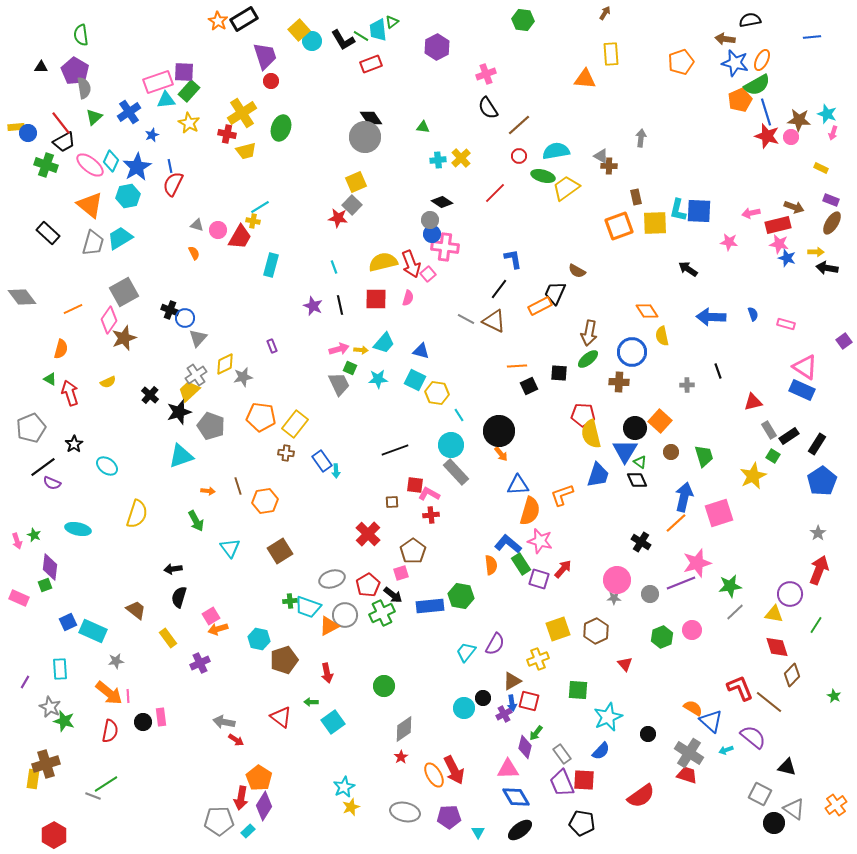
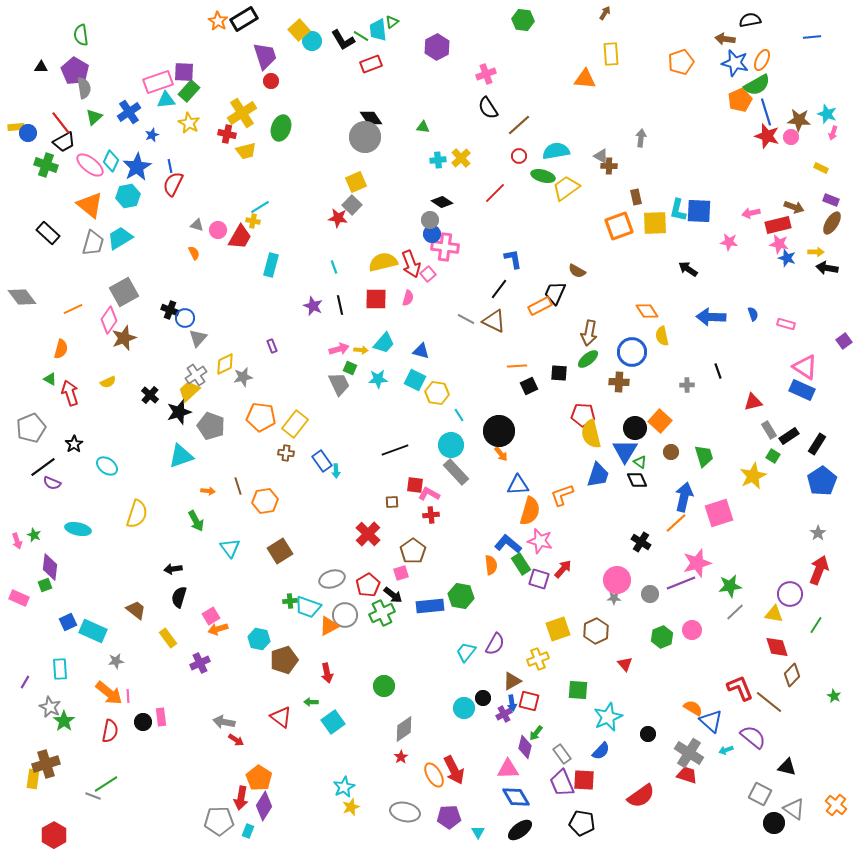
green star at (64, 721): rotated 20 degrees clockwise
orange cross at (836, 805): rotated 15 degrees counterclockwise
cyan rectangle at (248, 831): rotated 24 degrees counterclockwise
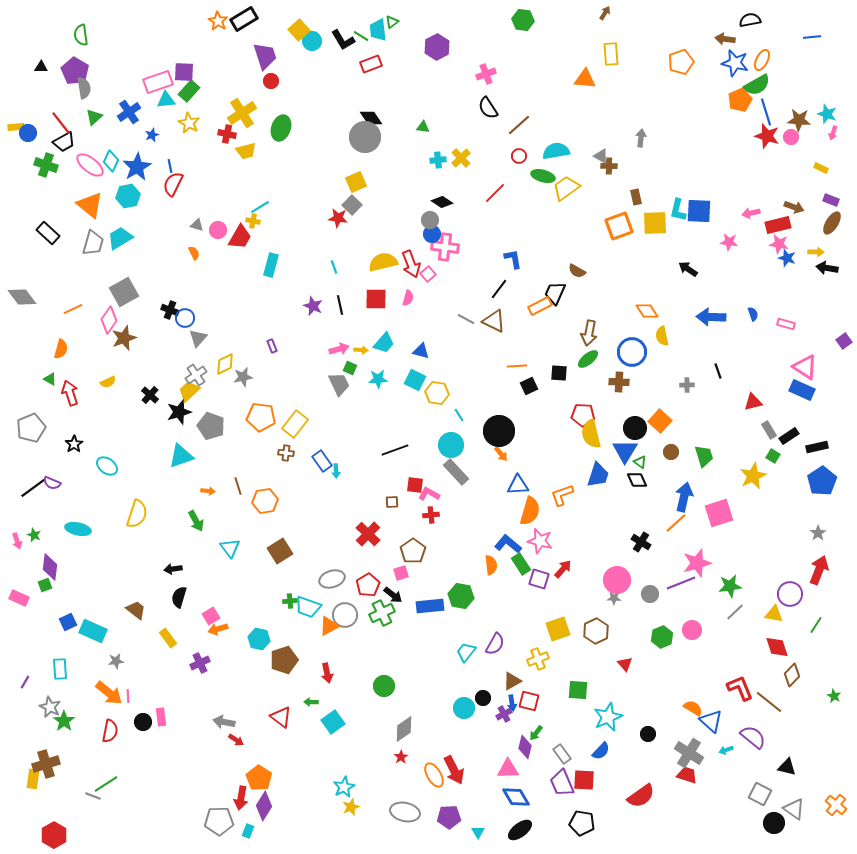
black rectangle at (817, 444): moved 3 px down; rotated 45 degrees clockwise
black line at (43, 467): moved 10 px left, 21 px down
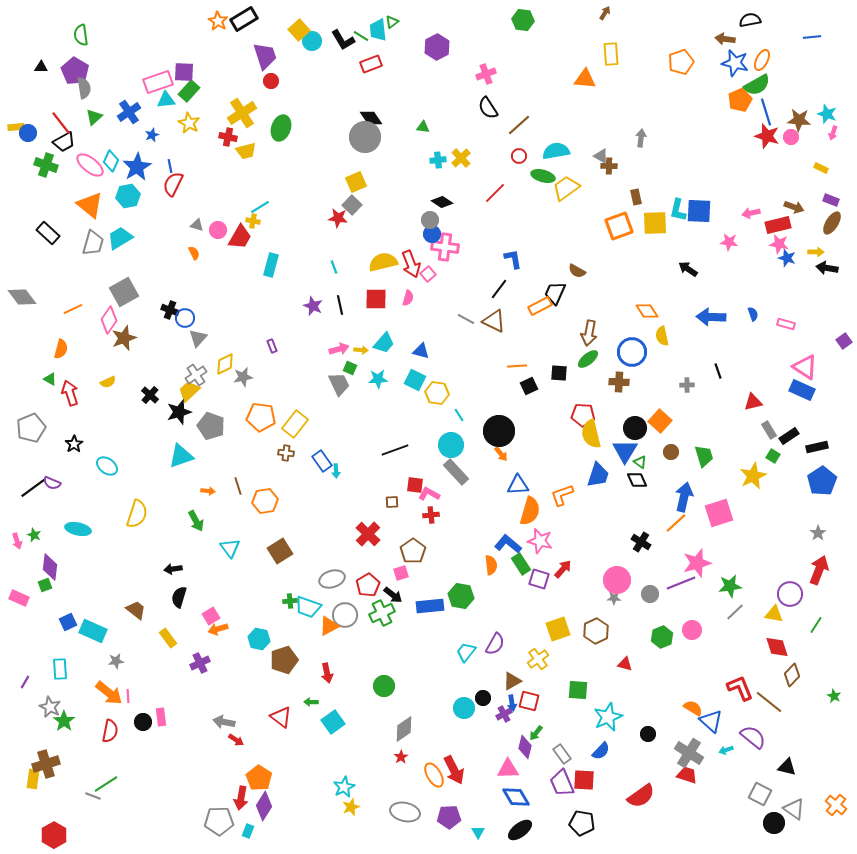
red cross at (227, 134): moved 1 px right, 3 px down
yellow cross at (538, 659): rotated 15 degrees counterclockwise
red triangle at (625, 664): rotated 35 degrees counterclockwise
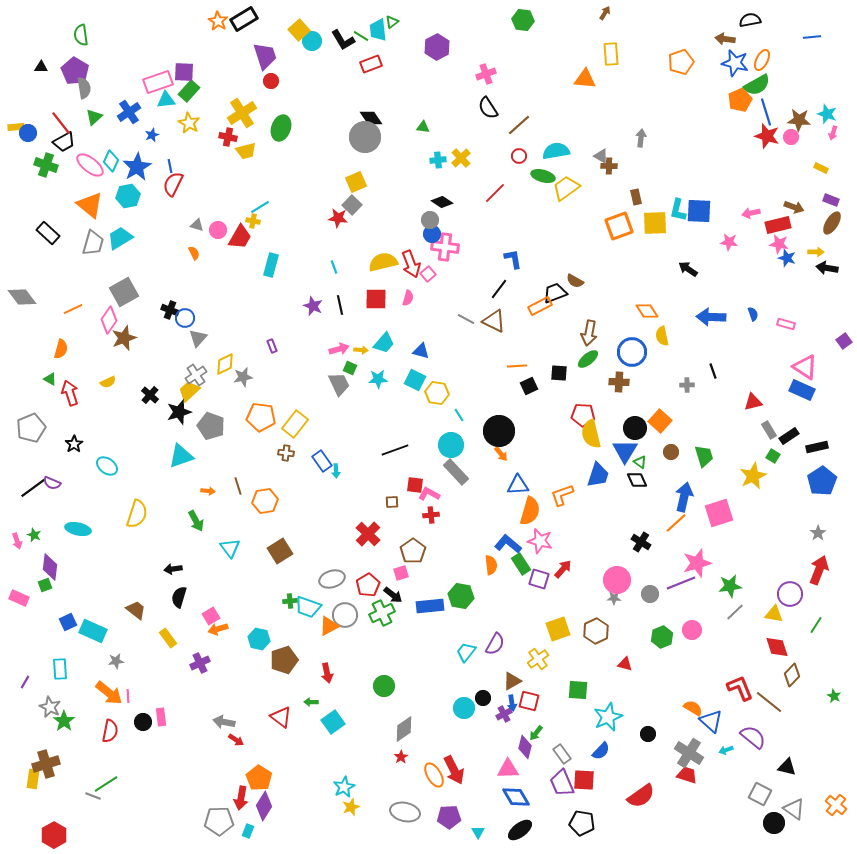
brown semicircle at (577, 271): moved 2 px left, 10 px down
black trapezoid at (555, 293): rotated 45 degrees clockwise
black line at (718, 371): moved 5 px left
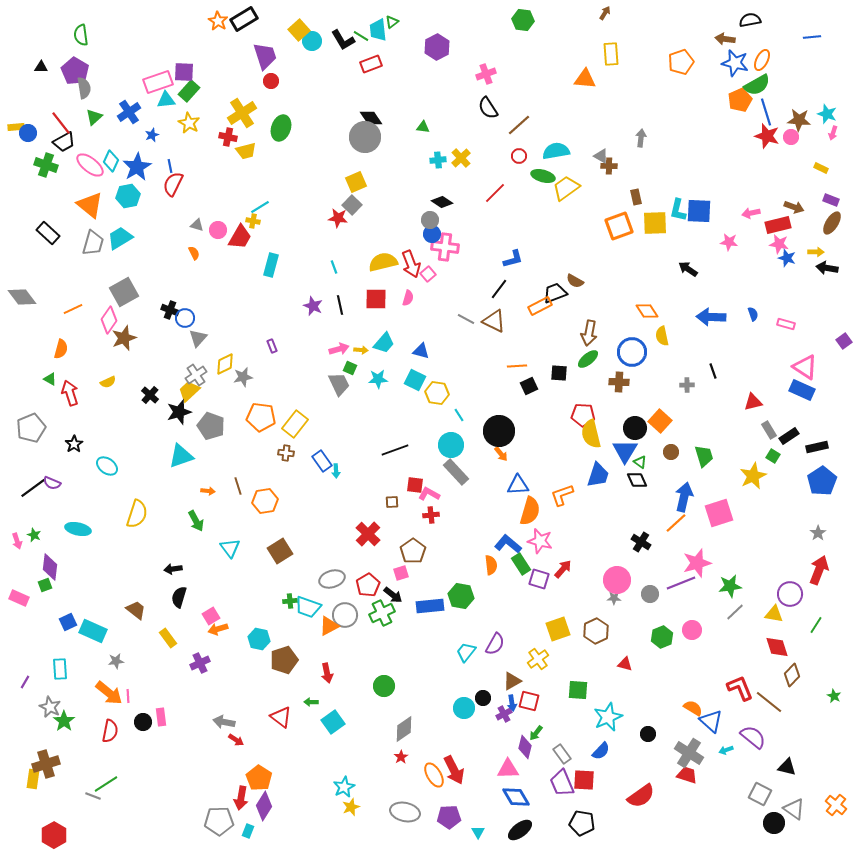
blue L-shape at (513, 259): rotated 85 degrees clockwise
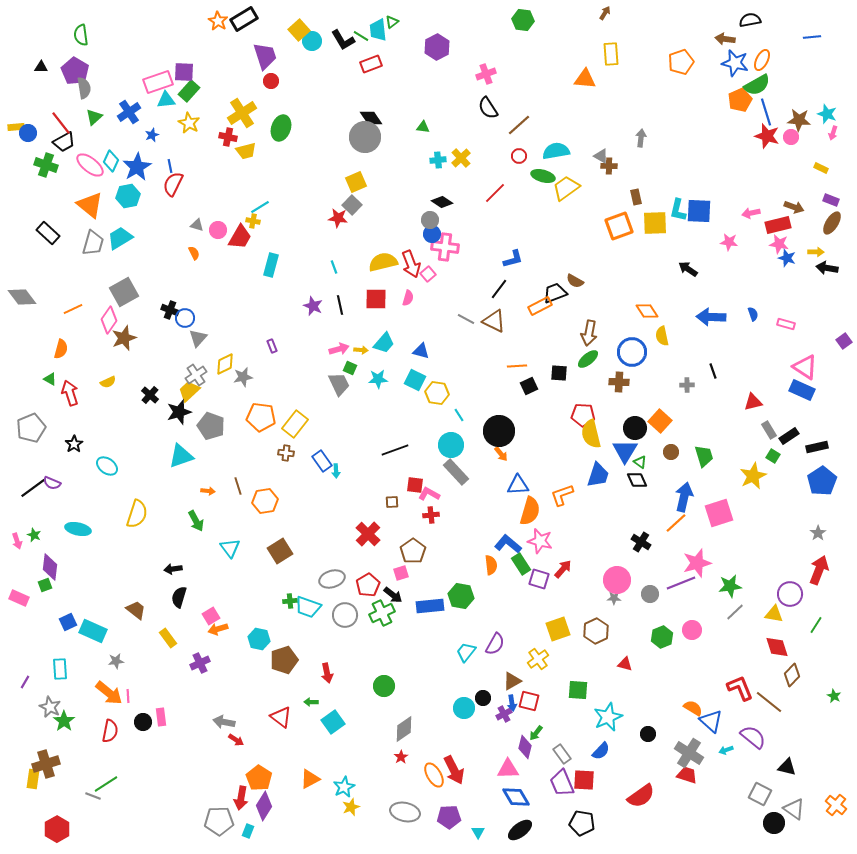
orange triangle at (329, 626): moved 19 px left, 153 px down
red hexagon at (54, 835): moved 3 px right, 6 px up
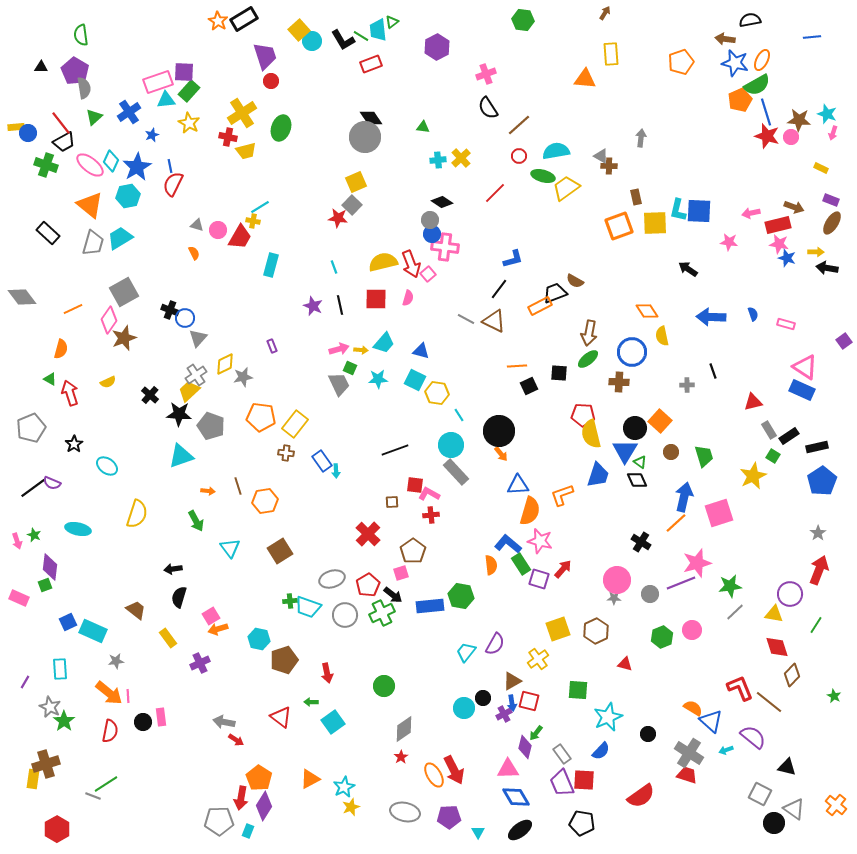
black star at (179, 412): moved 2 px down; rotated 20 degrees clockwise
